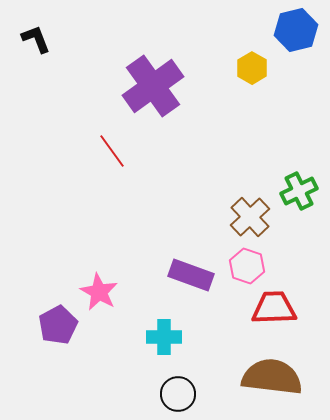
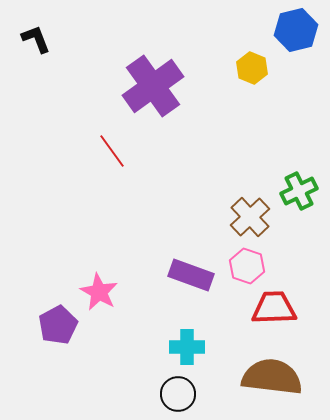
yellow hexagon: rotated 8 degrees counterclockwise
cyan cross: moved 23 px right, 10 px down
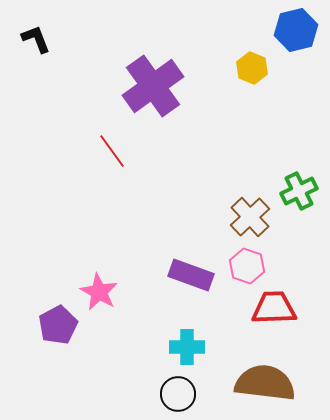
brown semicircle: moved 7 px left, 6 px down
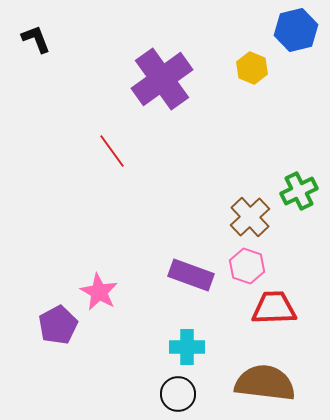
purple cross: moved 9 px right, 7 px up
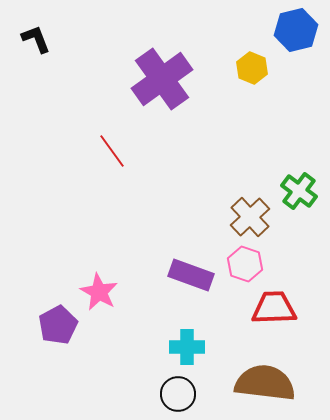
green cross: rotated 27 degrees counterclockwise
pink hexagon: moved 2 px left, 2 px up
